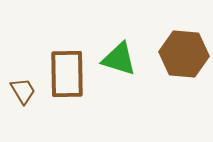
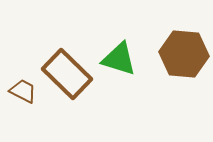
brown rectangle: rotated 45 degrees counterclockwise
brown trapezoid: rotated 32 degrees counterclockwise
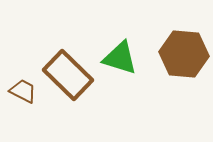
green triangle: moved 1 px right, 1 px up
brown rectangle: moved 1 px right, 1 px down
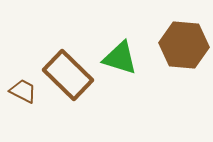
brown hexagon: moved 9 px up
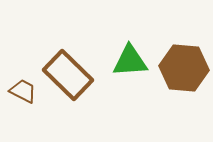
brown hexagon: moved 23 px down
green triangle: moved 10 px right, 3 px down; rotated 21 degrees counterclockwise
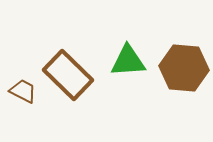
green triangle: moved 2 px left
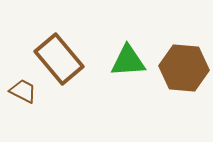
brown rectangle: moved 9 px left, 16 px up; rotated 6 degrees clockwise
